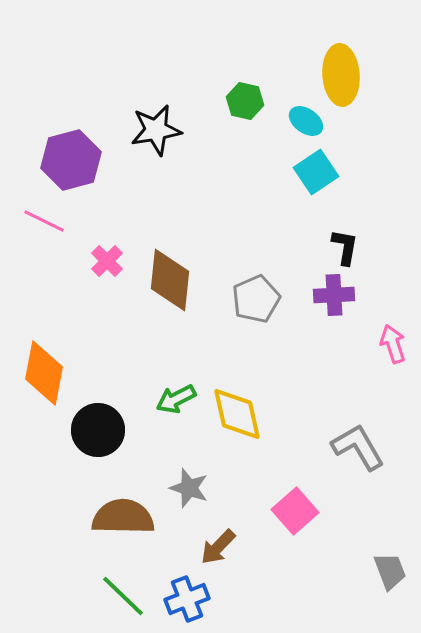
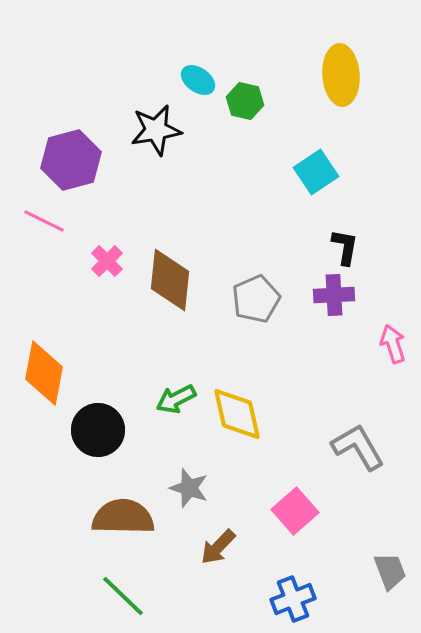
cyan ellipse: moved 108 px left, 41 px up
blue cross: moved 106 px right
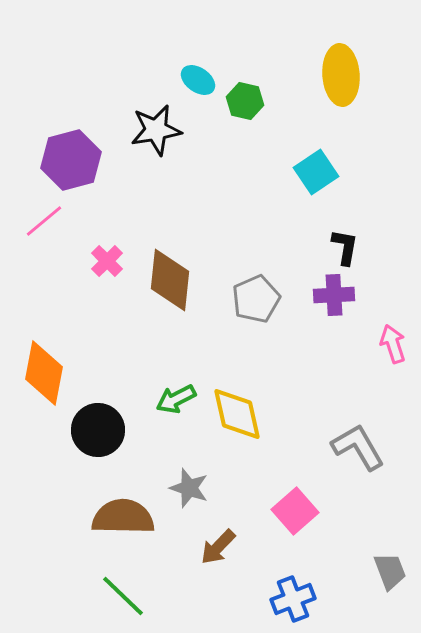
pink line: rotated 66 degrees counterclockwise
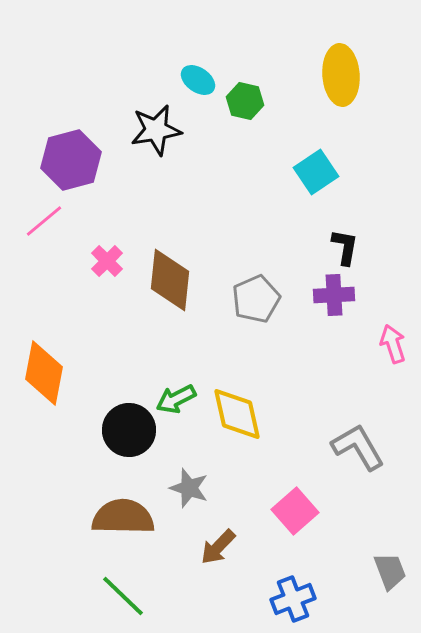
black circle: moved 31 px right
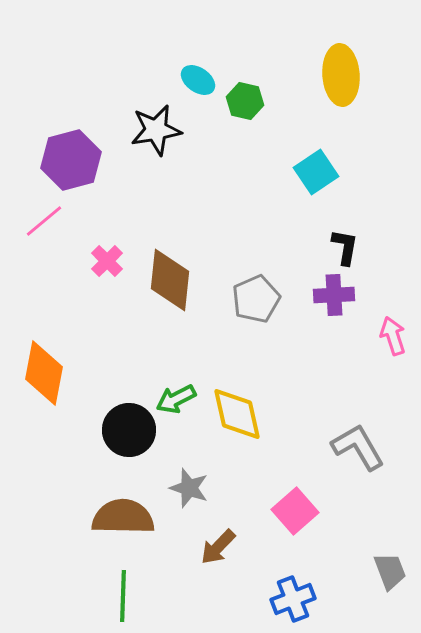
pink arrow: moved 8 px up
green line: rotated 48 degrees clockwise
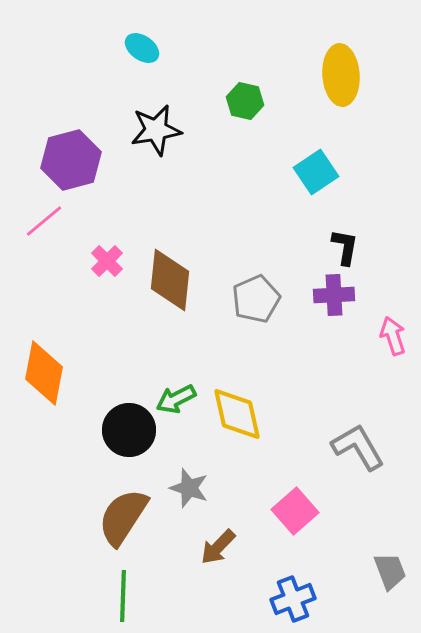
cyan ellipse: moved 56 px left, 32 px up
brown semicircle: rotated 58 degrees counterclockwise
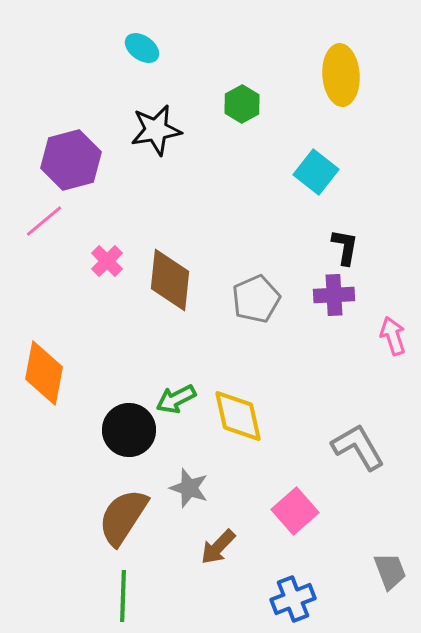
green hexagon: moved 3 px left, 3 px down; rotated 18 degrees clockwise
cyan square: rotated 18 degrees counterclockwise
yellow diamond: moved 1 px right, 2 px down
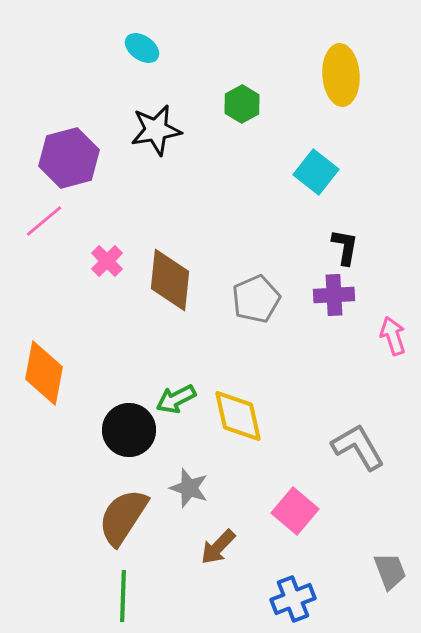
purple hexagon: moved 2 px left, 2 px up
pink square: rotated 9 degrees counterclockwise
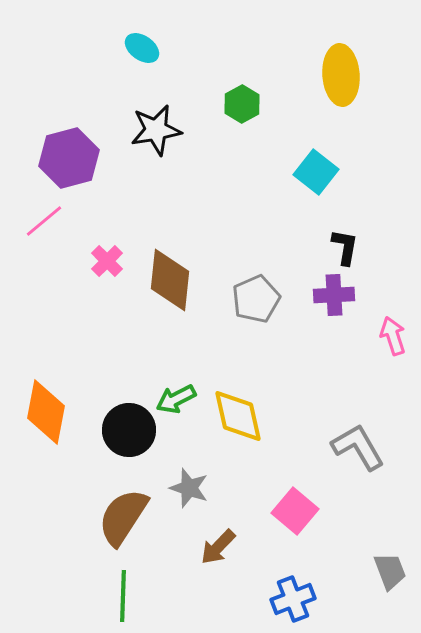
orange diamond: moved 2 px right, 39 px down
